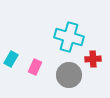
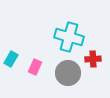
gray circle: moved 1 px left, 2 px up
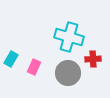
pink rectangle: moved 1 px left
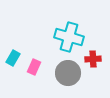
cyan rectangle: moved 2 px right, 1 px up
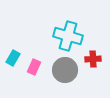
cyan cross: moved 1 px left, 1 px up
gray circle: moved 3 px left, 3 px up
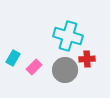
red cross: moved 6 px left
pink rectangle: rotated 21 degrees clockwise
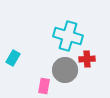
pink rectangle: moved 10 px right, 19 px down; rotated 35 degrees counterclockwise
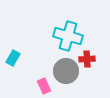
gray circle: moved 1 px right, 1 px down
pink rectangle: rotated 35 degrees counterclockwise
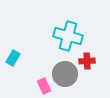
red cross: moved 2 px down
gray circle: moved 1 px left, 3 px down
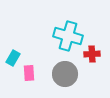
red cross: moved 5 px right, 7 px up
pink rectangle: moved 15 px left, 13 px up; rotated 21 degrees clockwise
